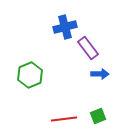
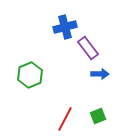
red line: moved 1 px right; rotated 55 degrees counterclockwise
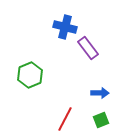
blue cross: rotated 30 degrees clockwise
blue arrow: moved 19 px down
green square: moved 3 px right, 4 px down
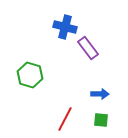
green hexagon: rotated 20 degrees counterclockwise
blue arrow: moved 1 px down
green square: rotated 28 degrees clockwise
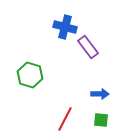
purple rectangle: moved 1 px up
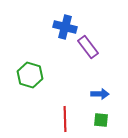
red line: rotated 30 degrees counterclockwise
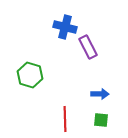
purple rectangle: rotated 10 degrees clockwise
